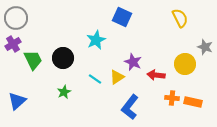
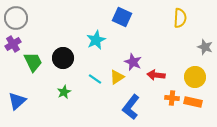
yellow semicircle: rotated 30 degrees clockwise
green trapezoid: moved 2 px down
yellow circle: moved 10 px right, 13 px down
blue L-shape: moved 1 px right
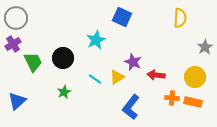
gray star: rotated 21 degrees clockwise
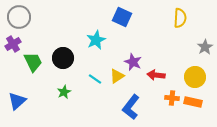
gray circle: moved 3 px right, 1 px up
yellow triangle: moved 1 px up
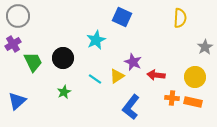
gray circle: moved 1 px left, 1 px up
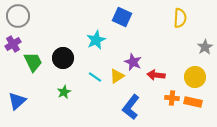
cyan line: moved 2 px up
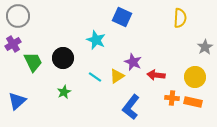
cyan star: rotated 24 degrees counterclockwise
